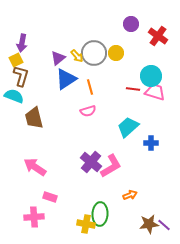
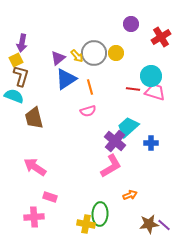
red cross: moved 3 px right, 1 px down; rotated 24 degrees clockwise
purple cross: moved 24 px right, 21 px up
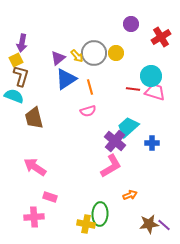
blue cross: moved 1 px right
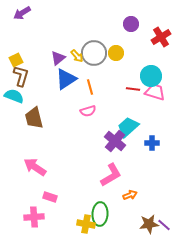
purple arrow: moved 30 px up; rotated 48 degrees clockwise
pink L-shape: moved 9 px down
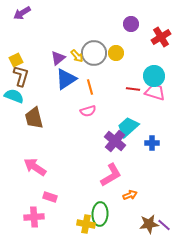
cyan circle: moved 3 px right
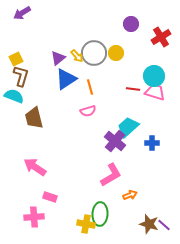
yellow square: moved 1 px up
brown star: rotated 24 degrees clockwise
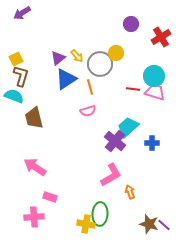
gray circle: moved 6 px right, 11 px down
orange arrow: moved 3 px up; rotated 88 degrees counterclockwise
